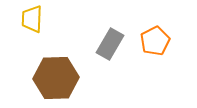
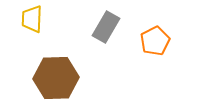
gray rectangle: moved 4 px left, 17 px up
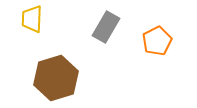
orange pentagon: moved 2 px right
brown hexagon: rotated 15 degrees counterclockwise
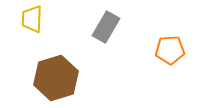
orange pentagon: moved 13 px right, 9 px down; rotated 24 degrees clockwise
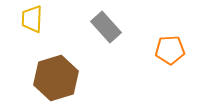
gray rectangle: rotated 72 degrees counterclockwise
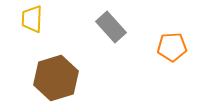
gray rectangle: moved 5 px right
orange pentagon: moved 2 px right, 3 px up
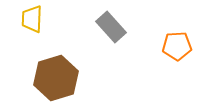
orange pentagon: moved 5 px right, 1 px up
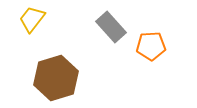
yellow trapezoid: rotated 36 degrees clockwise
orange pentagon: moved 26 px left
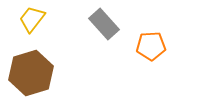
gray rectangle: moved 7 px left, 3 px up
brown hexagon: moved 25 px left, 5 px up
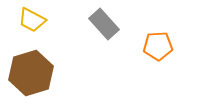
yellow trapezoid: moved 1 px down; rotated 100 degrees counterclockwise
orange pentagon: moved 7 px right
